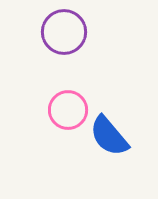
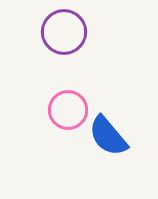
blue semicircle: moved 1 px left
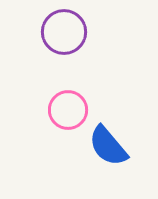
blue semicircle: moved 10 px down
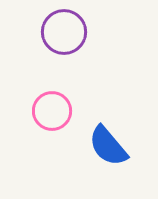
pink circle: moved 16 px left, 1 px down
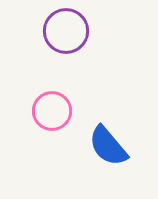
purple circle: moved 2 px right, 1 px up
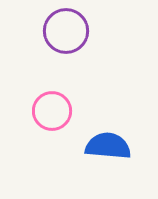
blue semicircle: rotated 135 degrees clockwise
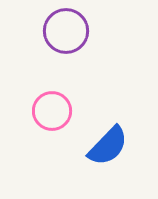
blue semicircle: rotated 129 degrees clockwise
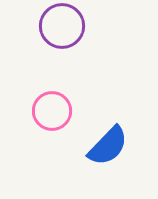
purple circle: moved 4 px left, 5 px up
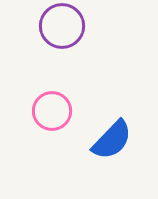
blue semicircle: moved 4 px right, 6 px up
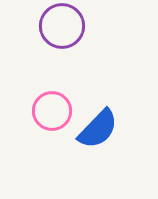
blue semicircle: moved 14 px left, 11 px up
